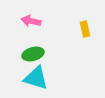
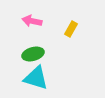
pink arrow: moved 1 px right
yellow rectangle: moved 14 px left; rotated 42 degrees clockwise
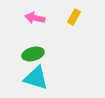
pink arrow: moved 3 px right, 3 px up
yellow rectangle: moved 3 px right, 12 px up
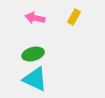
cyan triangle: moved 1 px left, 1 px down; rotated 8 degrees clockwise
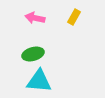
cyan triangle: moved 4 px right, 2 px down; rotated 20 degrees counterclockwise
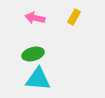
cyan triangle: moved 1 px left, 2 px up
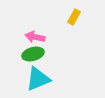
pink arrow: moved 19 px down
cyan triangle: rotated 28 degrees counterclockwise
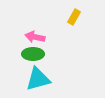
green ellipse: rotated 15 degrees clockwise
cyan triangle: rotated 8 degrees clockwise
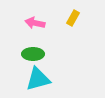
yellow rectangle: moved 1 px left, 1 px down
pink arrow: moved 14 px up
